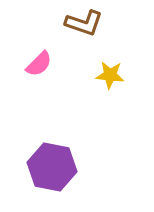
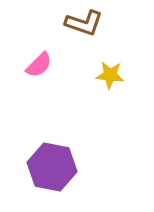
pink semicircle: moved 1 px down
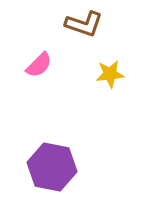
brown L-shape: moved 1 px down
yellow star: moved 1 px up; rotated 12 degrees counterclockwise
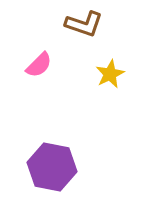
yellow star: rotated 20 degrees counterclockwise
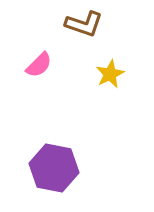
purple hexagon: moved 2 px right, 1 px down
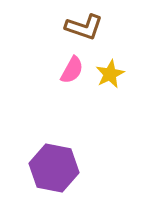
brown L-shape: moved 3 px down
pink semicircle: moved 33 px right, 5 px down; rotated 16 degrees counterclockwise
